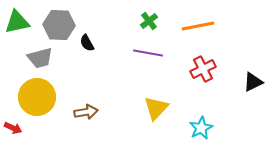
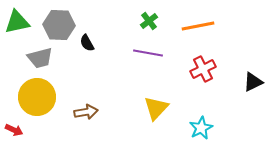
red arrow: moved 1 px right, 2 px down
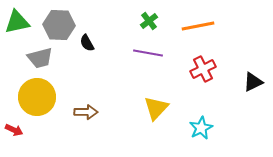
brown arrow: rotated 10 degrees clockwise
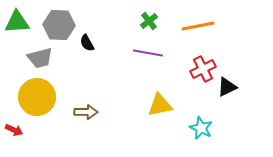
green triangle: rotated 8 degrees clockwise
black triangle: moved 26 px left, 5 px down
yellow triangle: moved 4 px right, 3 px up; rotated 36 degrees clockwise
cyan star: rotated 20 degrees counterclockwise
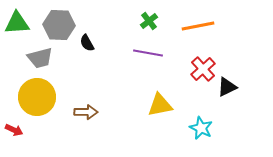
green triangle: moved 1 px down
red cross: rotated 15 degrees counterclockwise
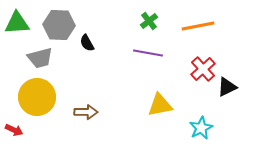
cyan star: rotated 20 degrees clockwise
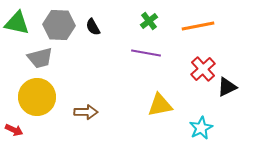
green triangle: rotated 16 degrees clockwise
black semicircle: moved 6 px right, 16 px up
purple line: moved 2 px left
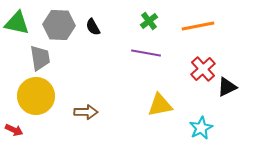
gray trapezoid: rotated 84 degrees counterclockwise
yellow circle: moved 1 px left, 1 px up
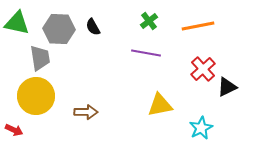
gray hexagon: moved 4 px down
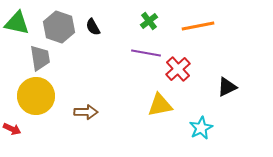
gray hexagon: moved 2 px up; rotated 16 degrees clockwise
red cross: moved 25 px left
red arrow: moved 2 px left, 1 px up
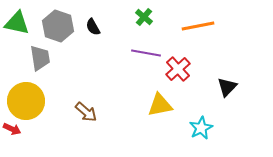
green cross: moved 5 px left, 4 px up; rotated 12 degrees counterclockwise
gray hexagon: moved 1 px left, 1 px up
black triangle: rotated 20 degrees counterclockwise
yellow circle: moved 10 px left, 5 px down
brown arrow: rotated 40 degrees clockwise
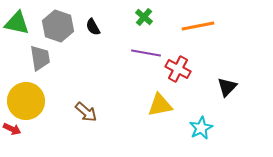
red cross: rotated 20 degrees counterclockwise
